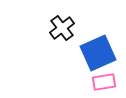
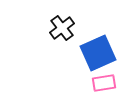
pink rectangle: moved 1 px down
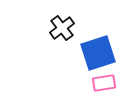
blue square: rotated 6 degrees clockwise
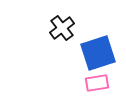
pink rectangle: moved 7 px left
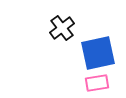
blue square: rotated 6 degrees clockwise
